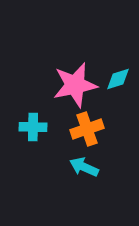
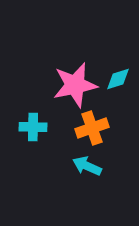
orange cross: moved 5 px right, 1 px up
cyan arrow: moved 3 px right, 1 px up
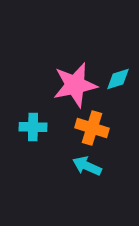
orange cross: rotated 36 degrees clockwise
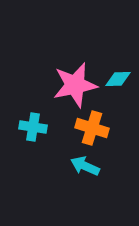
cyan diamond: rotated 16 degrees clockwise
cyan cross: rotated 8 degrees clockwise
cyan arrow: moved 2 px left
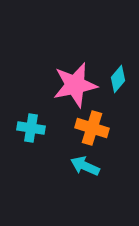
cyan diamond: rotated 48 degrees counterclockwise
cyan cross: moved 2 px left, 1 px down
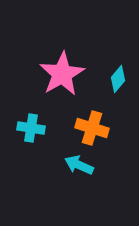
pink star: moved 13 px left, 11 px up; rotated 18 degrees counterclockwise
cyan arrow: moved 6 px left, 1 px up
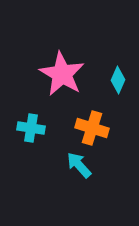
pink star: rotated 12 degrees counterclockwise
cyan diamond: moved 1 px down; rotated 16 degrees counterclockwise
cyan arrow: rotated 24 degrees clockwise
